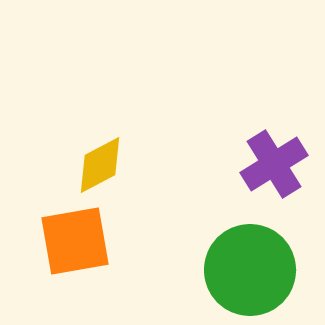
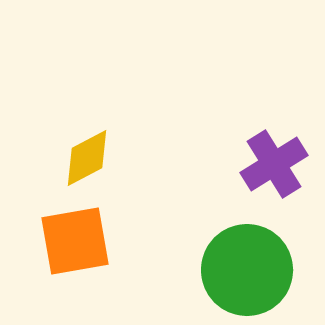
yellow diamond: moved 13 px left, 7 px up
green circle: moved 3 px left
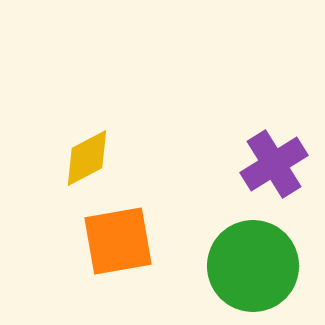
orange square: moved 43 px right
green circle: moved 6 px right, 4 px up
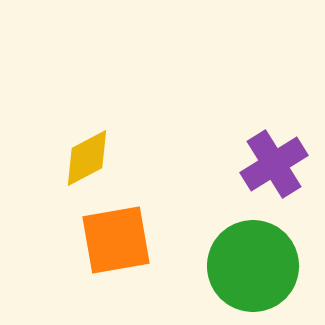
orange square: moved 2 px left, 1 px up
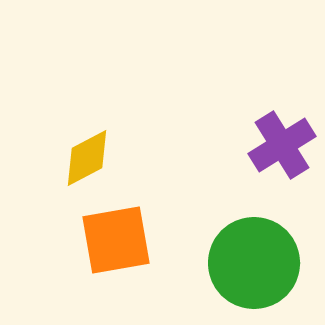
purple cross: moved 8 px right, 19 px up
green circle: moved 1 px right, 3 px up
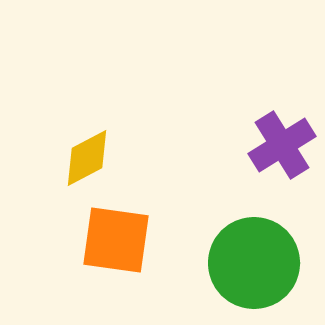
orange square: rotated 18 degrees clockwise
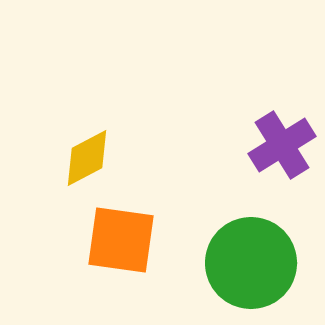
orange square: moved 5 px right
green circle: moved 3 px left
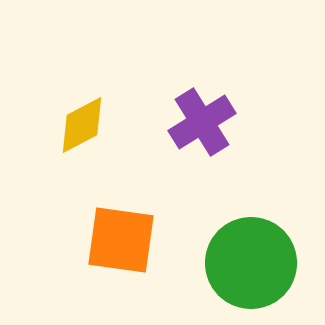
purple cross: moved 80 px left, 23 px up
yellow diamond: moved 5 px left, 33 px up
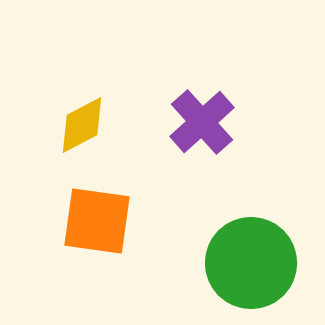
purple cross: rotated 10 degrees counterclockwise
orange square: moved 24 px left, 19 px up
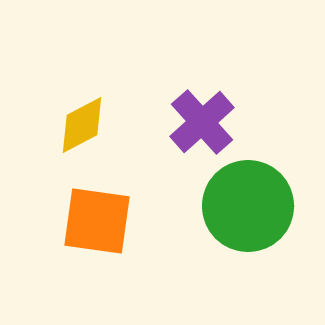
green circle: moved 3 px left, 57 px up
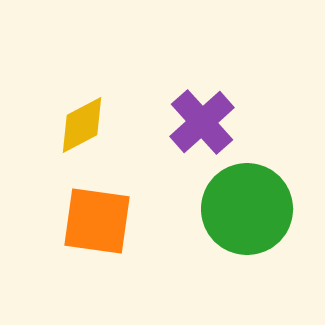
green circle: moved 1 px left, 3 px down
